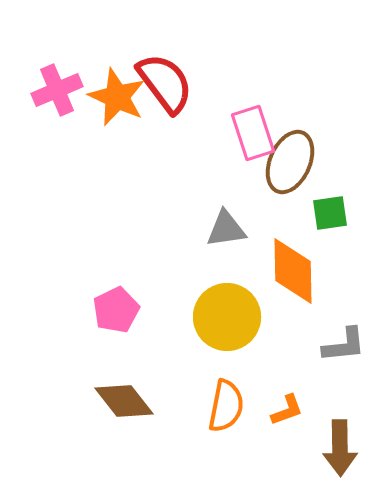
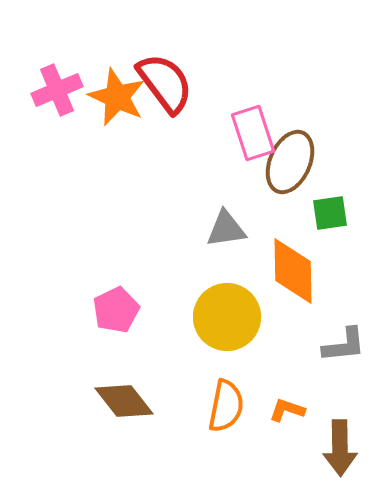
orange L-shape: rotated 141 degrees counterclockwise
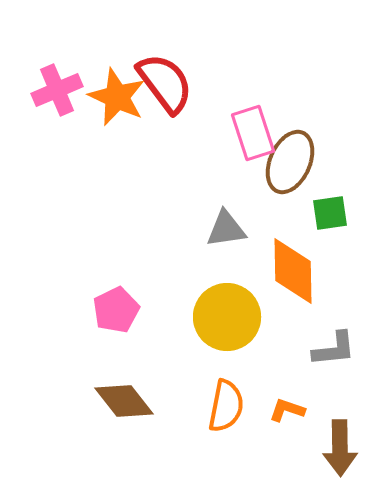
gray L-shape: moved 10 px left, 4 px down
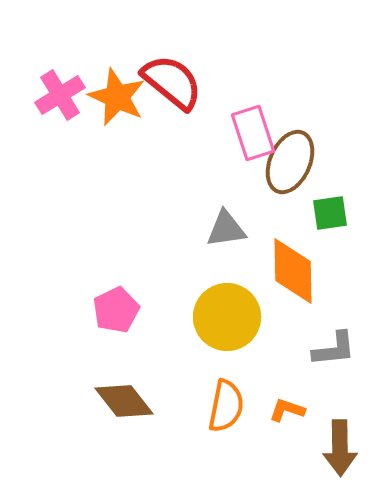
red semicircle: moved 7 px right, 1 px up; rotated 14 degrees counterclockwise
pink cross: moved 3 px right, 5 px down; rotated 9 degrees counterclockwise
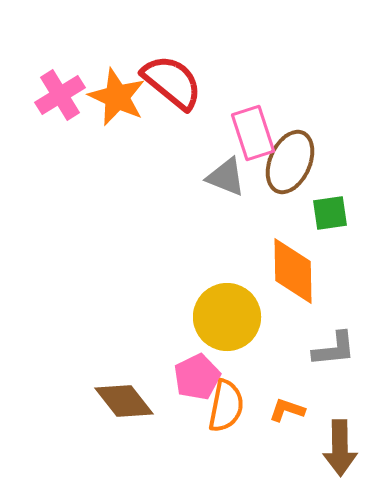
gray triangle: moved 52 px up; rotated 30 degrees clockwise
pink pentagon: moved 81 px right, 67 px down
